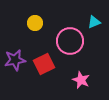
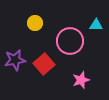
cyan triangle: moved 2 px right, 3 px down; rotated 24 degrees clockwise
red square: rotated 15 degrees counterclockwise
pink star: rotated 30 degrees clockwise
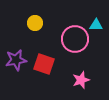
pink circle: moved 5 px right, 2 px up
purple star: moved 1 px right
red square: rotated 30 degrees counterclockwise
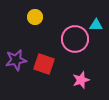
yellow circle: moved 6 px up
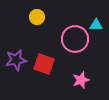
yellow circle: moved 2 px right
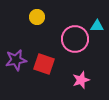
cyan triangle: moved 1 px right, 1 px down
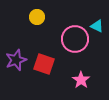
cyan triangle: rotated 24 degrees clockwise
purple star: rotated 10 degrees counterclockwise
pink star: rotated 18 degrees counterclockwise
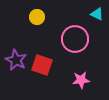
cyan triangle: moved 12 px up
purple star: rotated 25 degrees counterclockwise
red square: moved 2 px left, 1 px down
pink star: rotated 30 degrees clockwise
